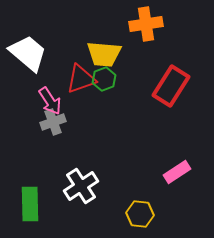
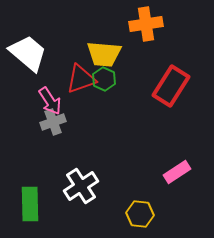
green hexagon: rotated 15 degrees counterclockwise
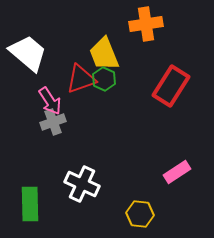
yellow trapezoid: rotated 63 degrees clockwise
white cross: moved 1 px right, 2 px up; rotated 32 degrees counterclockwise
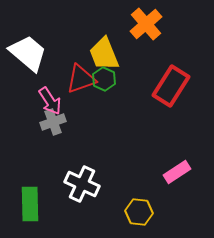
orange cross: rotated 32 degrees counterclockwise
yellow hexagon: moved 1 px left, 2 px up
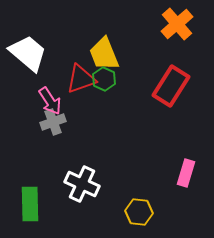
orange cross: moved 31 px right
pink rectangle: moved 9 px right, 1 px down; rotated 40 degrees counterclockwise
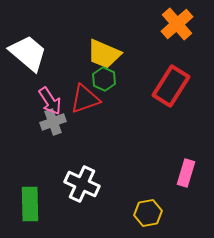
yellow trapezoid: rotated 45 degrees counterclockwise
red triangle: moved 4 px right, 20 px down
yellow hexagon: moved 9 px right, 1 px down; rotated 16 degrees counterclockwise
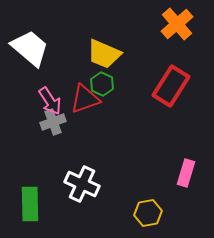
white trapezoid: moved 2 px right, 5 px up
green hexagon: moved 2 px left, 5 px down
